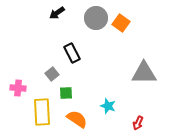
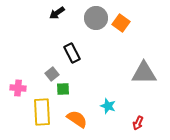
green square: moved 3 px left, 4 px up
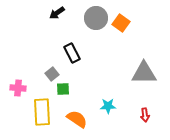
cyan star: rotated 21 degrees counterclockwise
red arrow: moved 7 px right, 8 px up; rotated 32 degrees counterclockwise
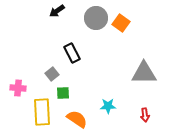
black arrow: moved 2 px up
green square: moved 4 px down
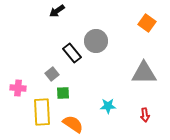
gray circle: moved 23 px down
orange square: moved 26 px right
black rectangle: rotated 12 degrees counterclockwise
orange semicircle: moved 4 px left, 5 px down
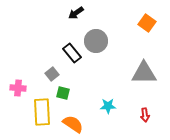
black arrow: moved 19 px right, 2 px down
green square: rotated 16 degrees clockwise
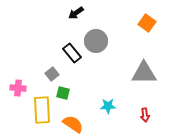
yellow rectangle: moved 2 px up
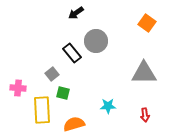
orange semicircle: moved 1 px right; rotated 50 degrees counterclockwise
